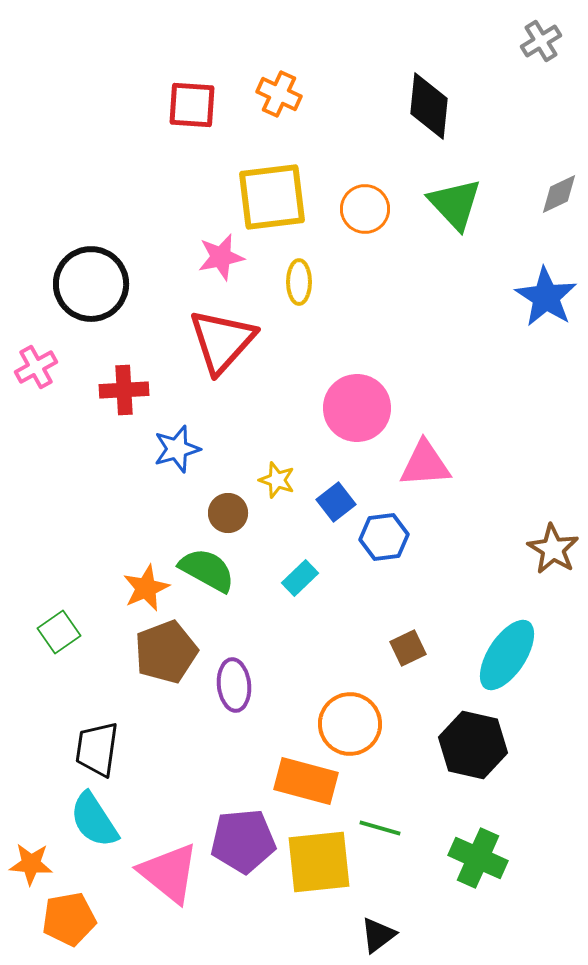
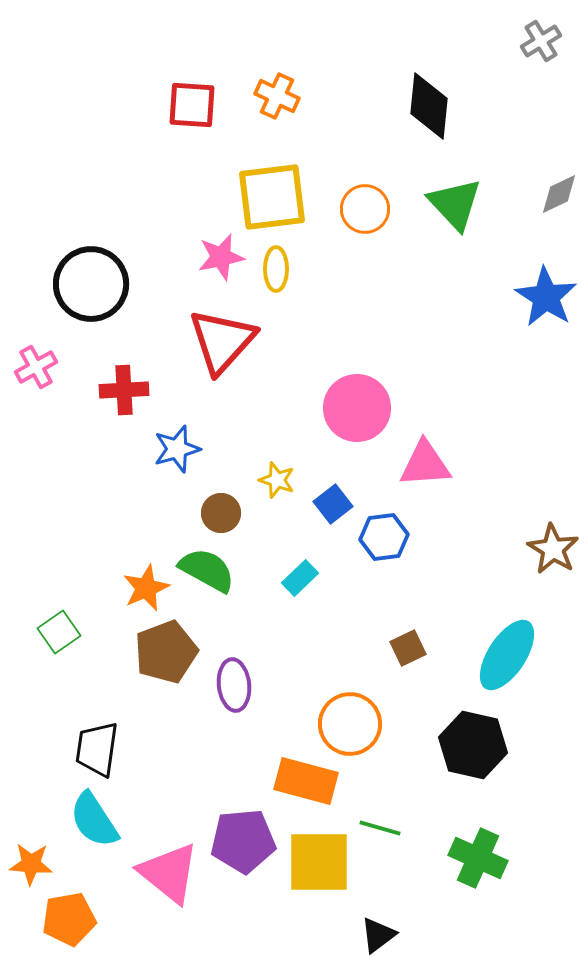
orange cross at (279, 94): moved 2 px left, 2 px down
yellow ellipse at (299, 282): moved 23 px left, 13 px up
blue square at (336, 502): moved 3 px left, 2 px down
brown circle at (228, 513): moved 7 px left
yellow square at (319, 862): rotated 6 degrees clockwise
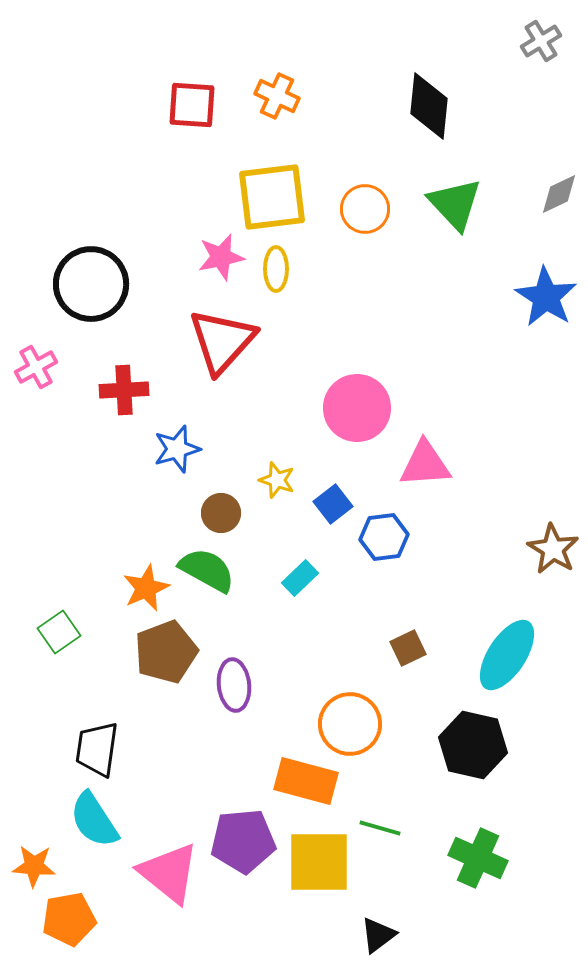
orange star at (31, 864): moved 3 px right, 2 px down
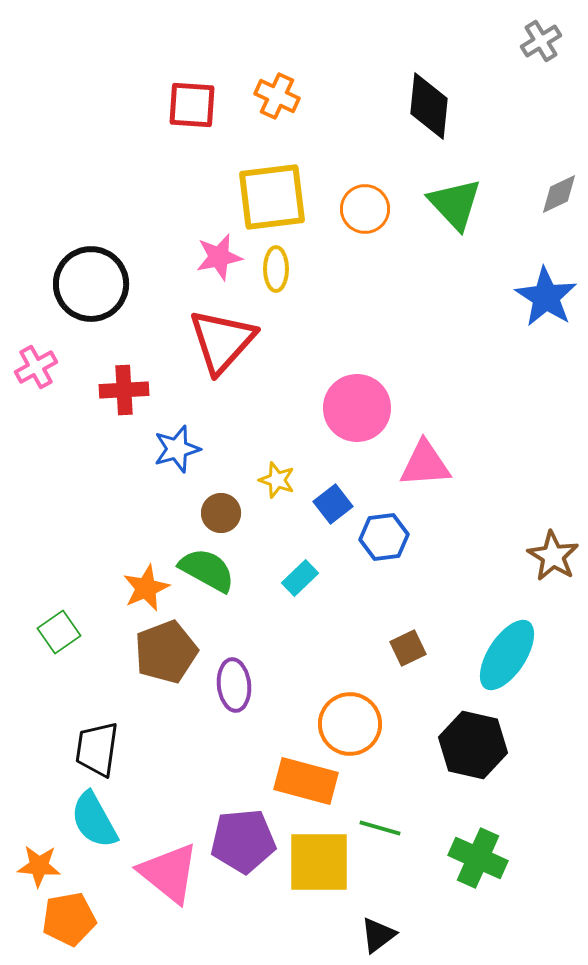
pink star at (221, 257): moved 2 px left
brown star at (553, 549): moved 7 px down
cyan semicircle at (94, 820): rotated 4 degrees clockwise
orange star at (34, 866): moved 5 px right
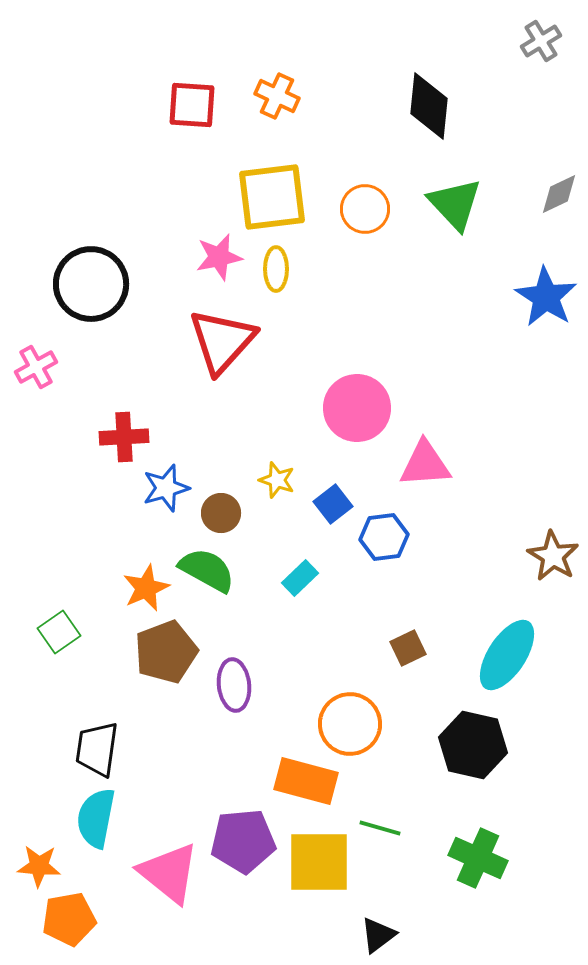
red cross at (124, 390): moved 47 px down
blue star at (177, 449): moved 11 px left, 39 px down
cyan semicircle at (94, 820): moved 2 px right, 2 px up; rotated 40 degrees clockwise
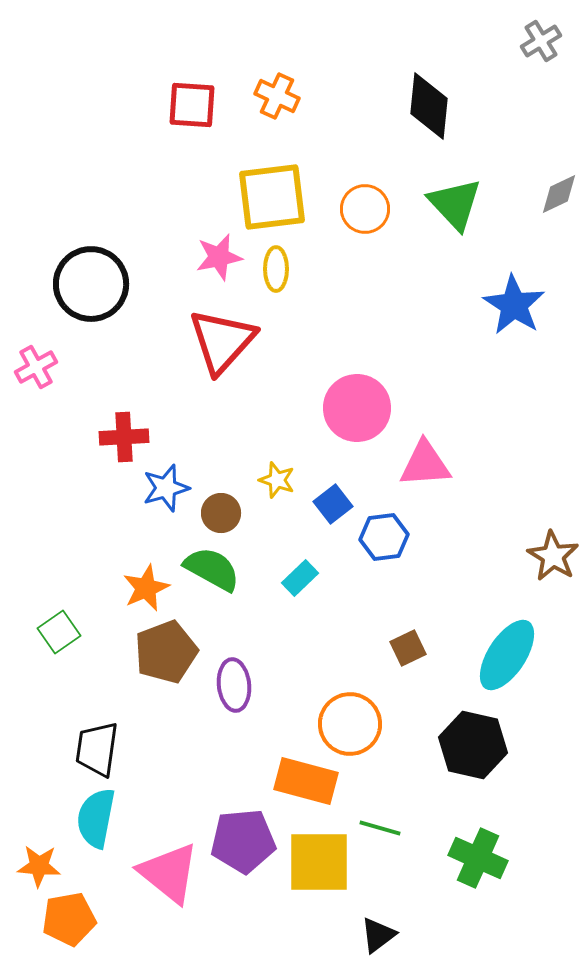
blue star at (546, 297): moved 32 px left, 8 px down
green semicircle at (207, 570): moved 5 px right, 1 px up
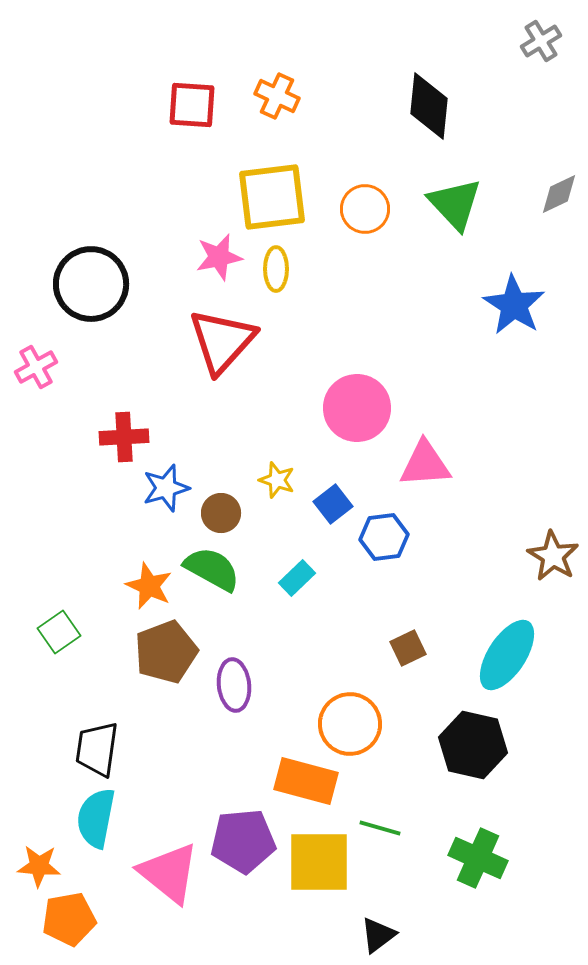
cyan rectangle at (300, 578): moved 3 px left
orange star at (146, 588): moved 3 px right, 2 px up; rotated 24 degrees counterclockwise
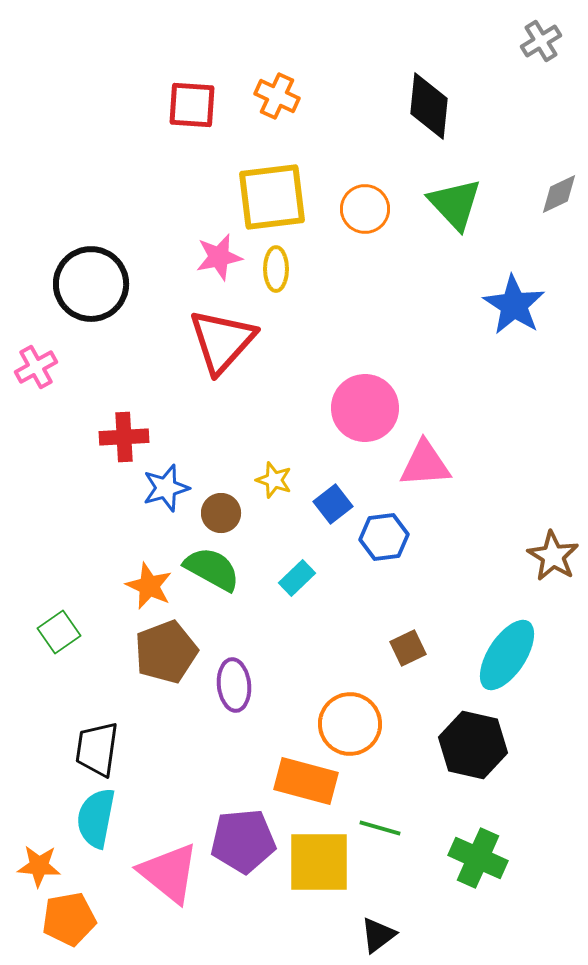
pink circle at (357, 408): moved 8 px right
yellow star at (277, 480): moved 3 px left
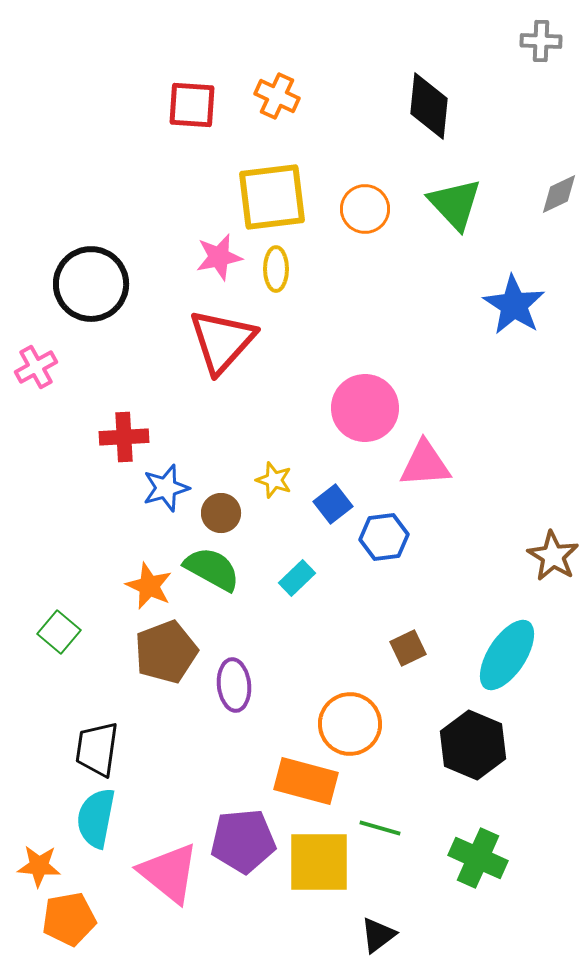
gray cross at (541, 41): rotated 33 degrees clockwise
green square at (59, 632): rotated 15 degrees counterclockwise
black hexagon at (473, 745): rotated 10 degrees clockwise
